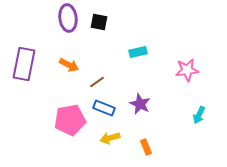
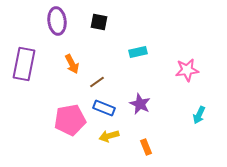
purple ellipse: moved 11 px left, 3 px down
orange arrow: moved 3 px right, 1 px up; rotated 36 degrees clockwise
yellow arrow: moved 1 px left, 2 px up
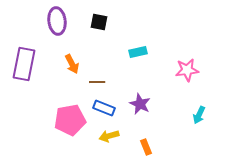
brown line: rotated 35 degrees clockwise
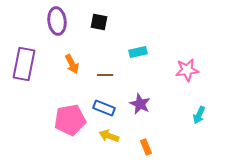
brown line: moved 8 px right, 7 px up
yellow arrow: rotated 36 degrees clockwise
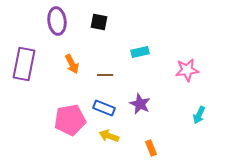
cyan rectangle: moved 2 px right
orange rectangle: moved 5 px right, 1 px down
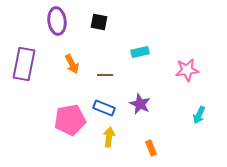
yellow arrow: moved 1 px down; rotated 78 degrees clockwise
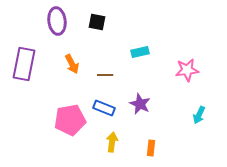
black square: moved 2 px left
yellow arrow: moved 3 px right, 5 px down
orange rectangle: rotated 28 degrees clockwise
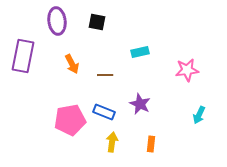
purple rectangle: moved 1 px left, 8 px up
blue rectangle: moved 4 px down
orange rectangle: moved 4 px up
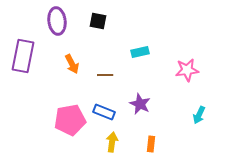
black square: moved 1 px right, 1 px up
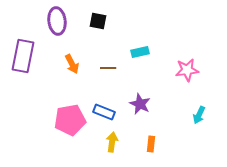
brown line: moved 3 px right, 7 px up
